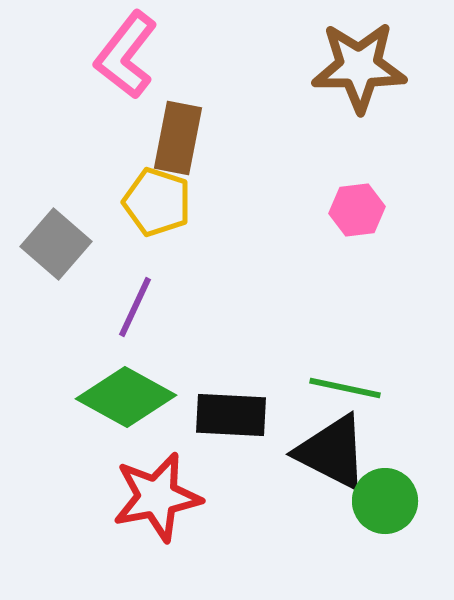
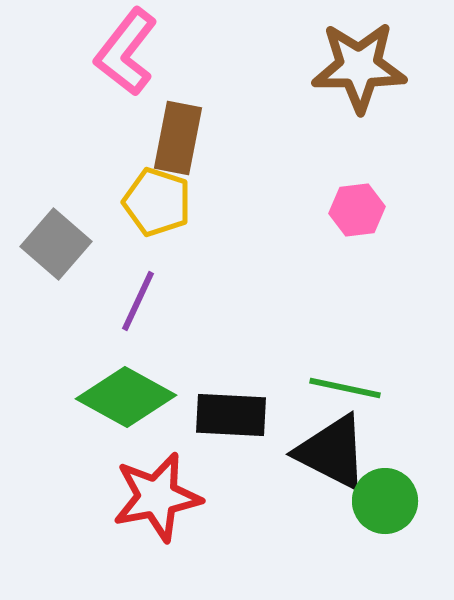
pink L-shape: moved 3 px up
purple line: moved 3 px right, 6 px up
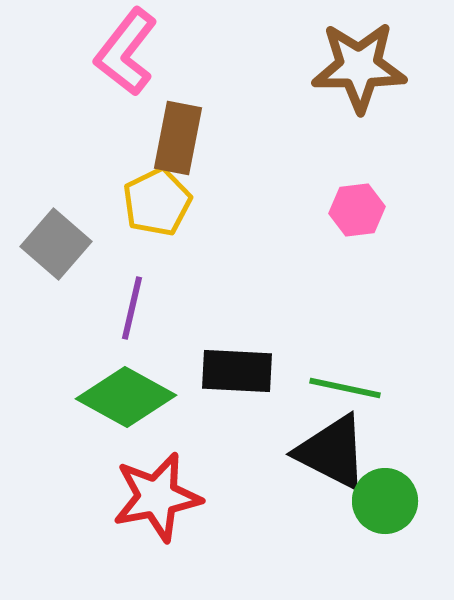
yellow pentagon: rotated 28 degrees clockwise
purple line: moved 6 px left, 7 px down; rotated 12 degrees counterclockwise
black rectangle: moved 6 px right, 44 px up
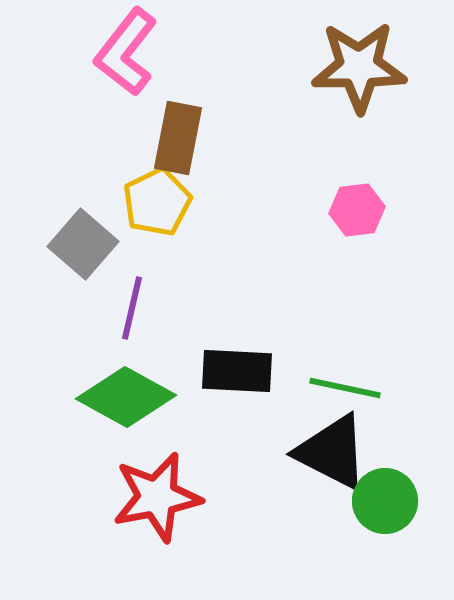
gray square: moved 27 px right
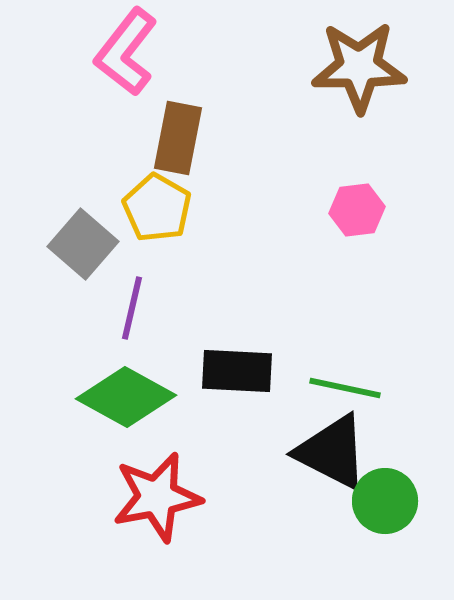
yellow pentagon: moved 6 px down; rotated 16 degrees counterclockwise
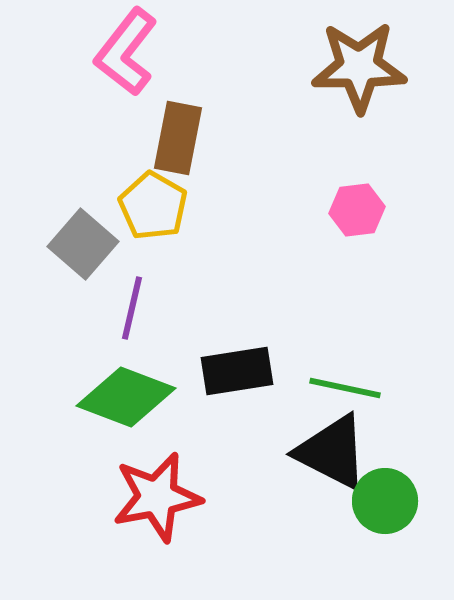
yellow pentagon: moved 4 px left, 2 px up
black rectangle: rotated 12 degrees counterclockwise
green diamond: rotated 8 degrees counterclockwise
